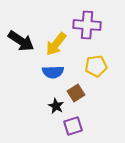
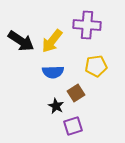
yellow arrow: moved 4 px left, 3 px up
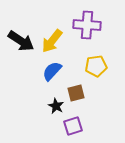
blue semicircle: moved 1 px left, 1 px up; rotated 135 degrees clockwise
brown square: rotated 18 degrees clockwise
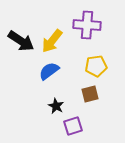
blue semicircle: moved 3 px left; rotated 10 degrees clockwise
brown square: moved 14 px right, 1 px down
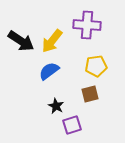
purple square: moved 1 px left, 1 px up
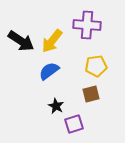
brown square: moved 1 px right
purple square: moved 2 px right, 1 px up
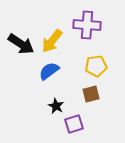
black arrow: moved 3 px down
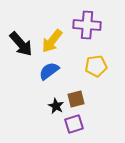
black arrow: rotated 16 degrees clockwise
brown square: moved 15 px left, 5 px down
